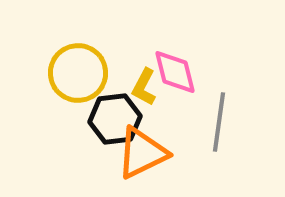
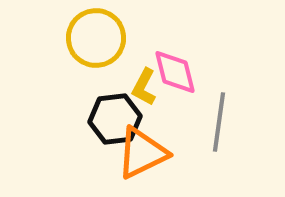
yellow circle: moved 18 px right, 35 px up
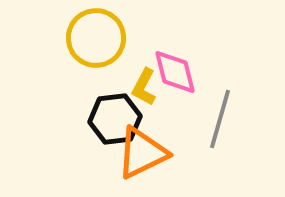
gray line: moved 1 px right, 3 px up; rotated 8 degrees clockwise
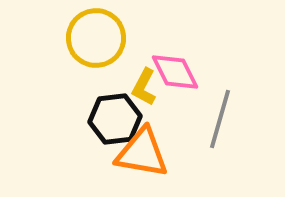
pink diamond: rotated 12 degrees counterclockwise
orange triangle: rotated 36 degrees clockwise
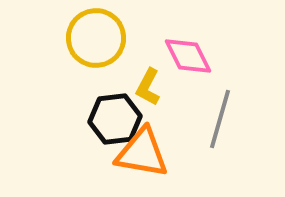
pink diamond: moved 13 px right, 16 px up
yellow L-shape: moved 4 px right
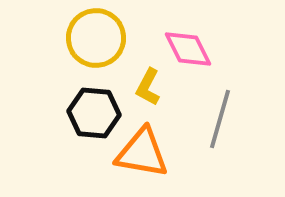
pink diamond: moved 7 px up
black hexagon: moved 21 px left, 6 px up; rotated 12 degrees clockwise
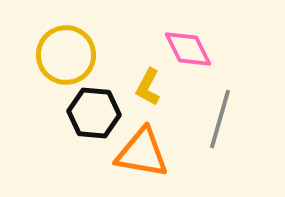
yellow circle: moved 30 px left, 17 px down
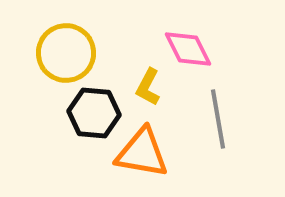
yellow circle: moved 2 px up
gray line: moved 2 px left; rotated 26 degrees counterclockwise
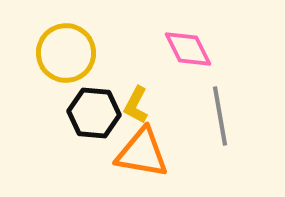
yellow L-shape: moved 12 px left, 18 px down
gray line: moved 2 px right, 3 px up
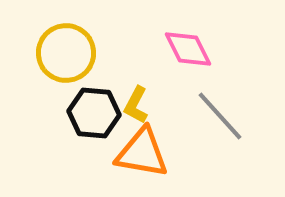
gray line: rotated 32 degrees counterclockwise
